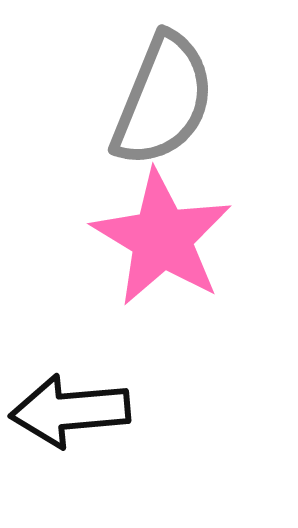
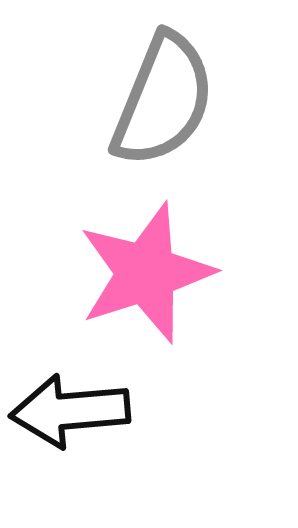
pink star: moved 16 px left, 35 px down; rotated 23 degrees clockwise
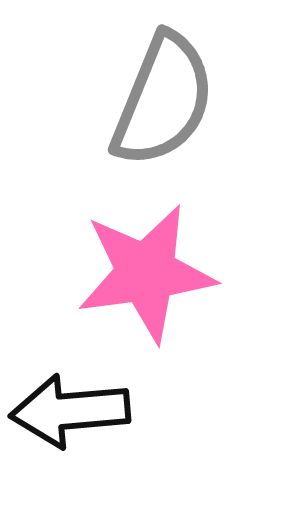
pink star: rotated 10 degrees clockwise
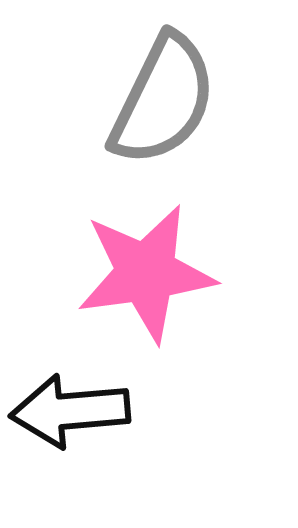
gray semicircle: rotated 4 degrees clockwise
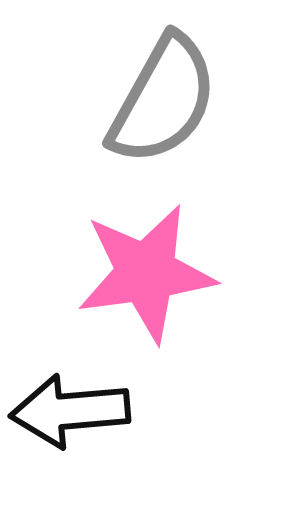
gray semicircle: rotated 3 degrees clockwise
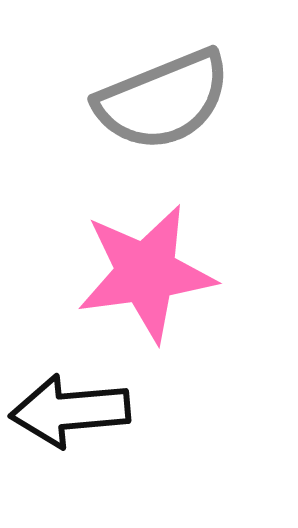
gray semicircle: rotated 39 degrees clockwise
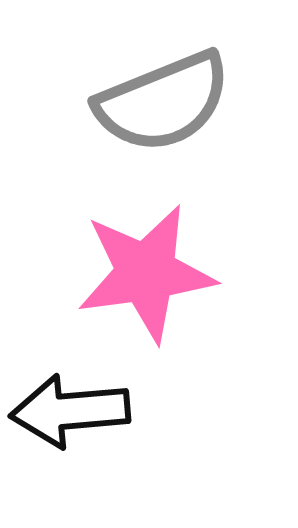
gray semicircle: moved 2 px down
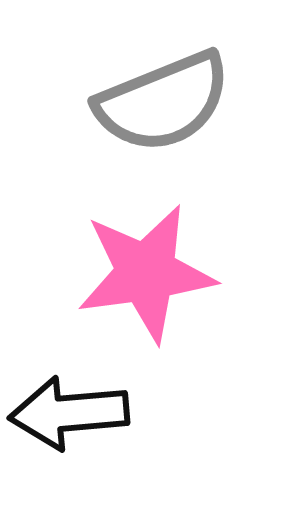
black arrow: moved 1 px left, 2 px down
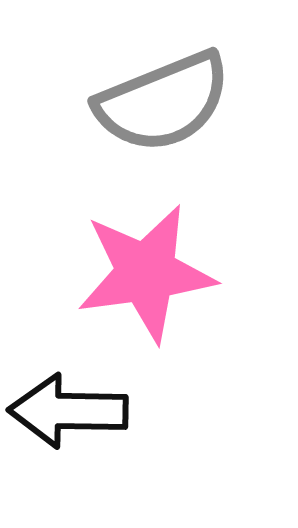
black arrow: moved 1 px left, 2 px up; rotated 6 degrees clockwise
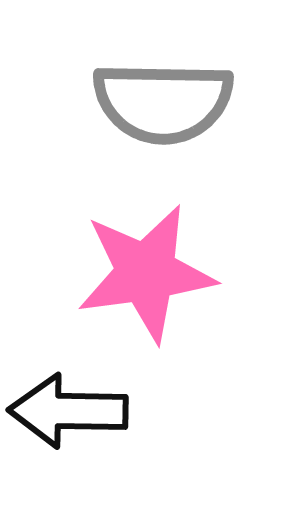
gray semicircle: rotated 23 degrees clockwise
